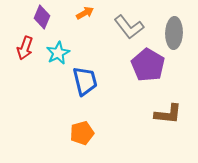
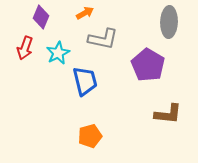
purple diamond: moved 1 px left
gray L-shape: moved 26 px left, 12 px down; rotated 40 degrees counterclockwise
gray ellipse: moved 5 px left, 11 px up
orange pentagon: moved 8 px right, 3 px down
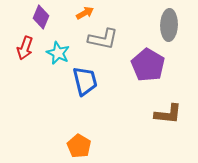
gray ellipse: moved 3 px down
cyan star: rotated 20 degrees counterclockwise
orange pentagon: moved 11 px left, 10 px down; rotated 25 degrees counterclockwise
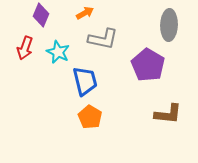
purple diamond: moved 2 px up
cyan star: moved 1 px up
orange pentagon: moved 11 px right, 29 px up
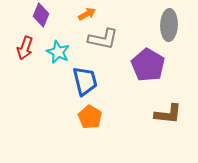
orange arrow: moved 2 px right, 1 px down
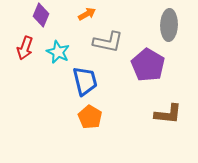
gray L-shape: moved 5 px right, 3 px down
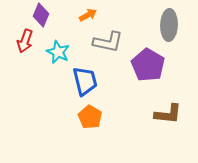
orange arrow: moved 1 px right, 1 px down
red arrow: moved 7 px up
